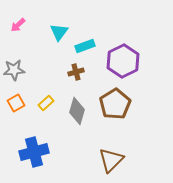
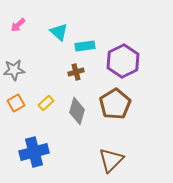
cyan triangle: rotated 24 degrees counterclockwise
cyan rectangle: rotated 12 degrees clockwise
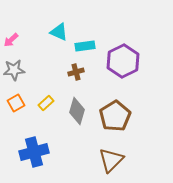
pink arrow: moved 7 px left, 15 px down
cyan triangle: rotated 18 degrees counterclockwise
brown pentagon: moved 12 px down
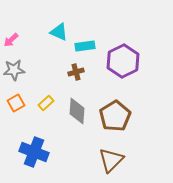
gray diamond: rotated 12 degrees counterclockwise
blue cross: rotated 36 degrees clockwise
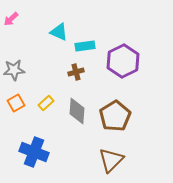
pink arrow: moved 21 px up
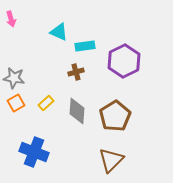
pink arrow: rotated 63 degrees counterclockwise
purple hexagon: moved 1 px right
gray star: moved 8 px down; rotated 15 degrees clockwise
